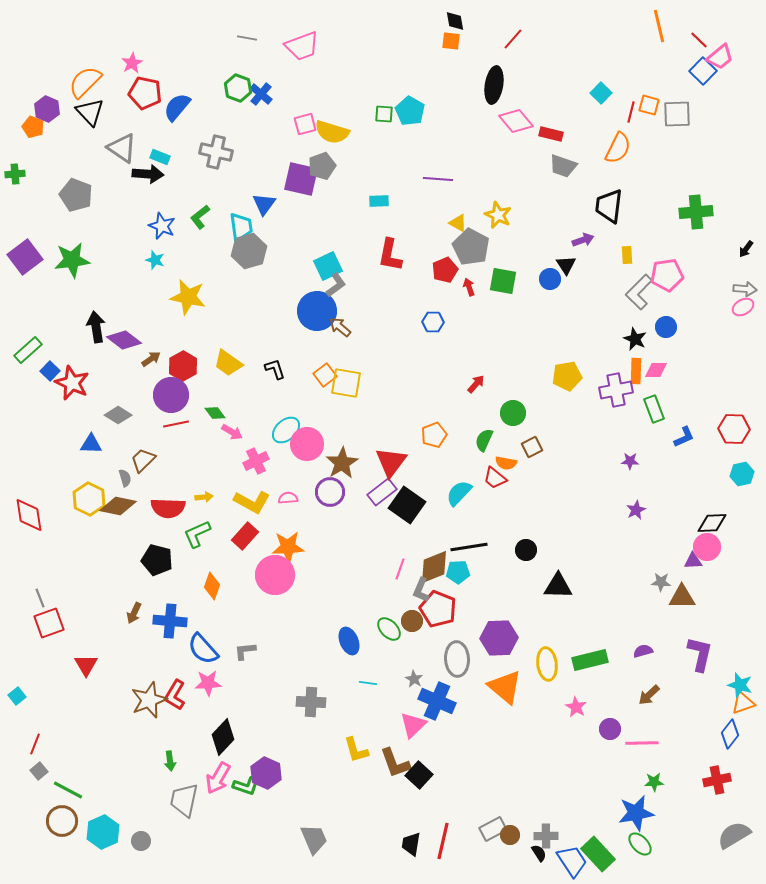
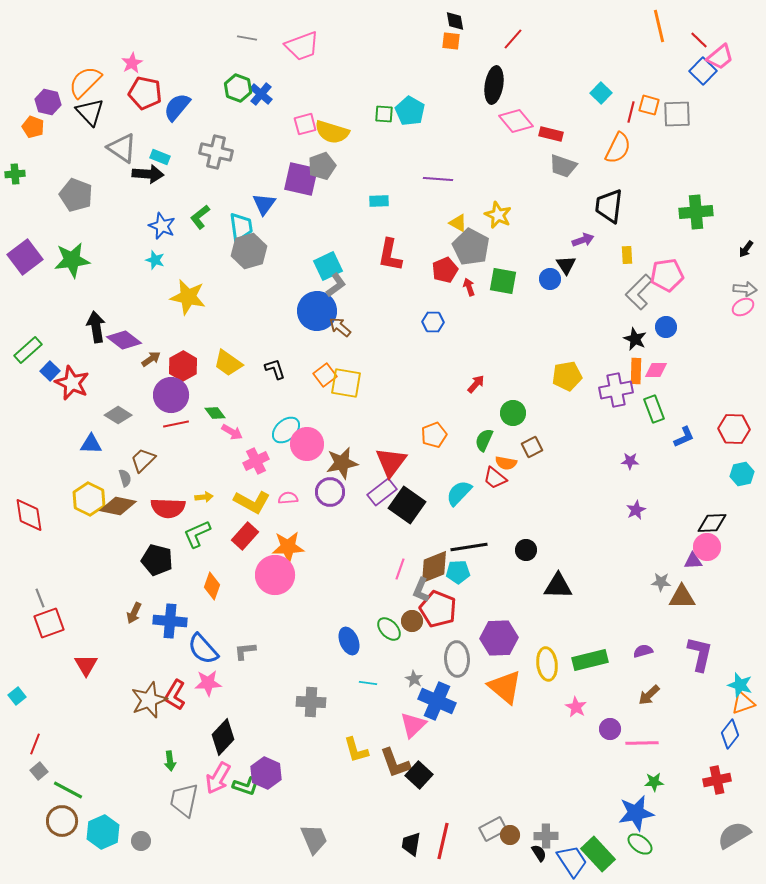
purple hexagon at (47, 109): moved 1 px right, 7 px up; rotated 10 degrees counterclockwise
brown star at (342, 463): rotated 20 degrees clockwise
green ellipse at (640, 844): rotated 10 degrees counterclockwise
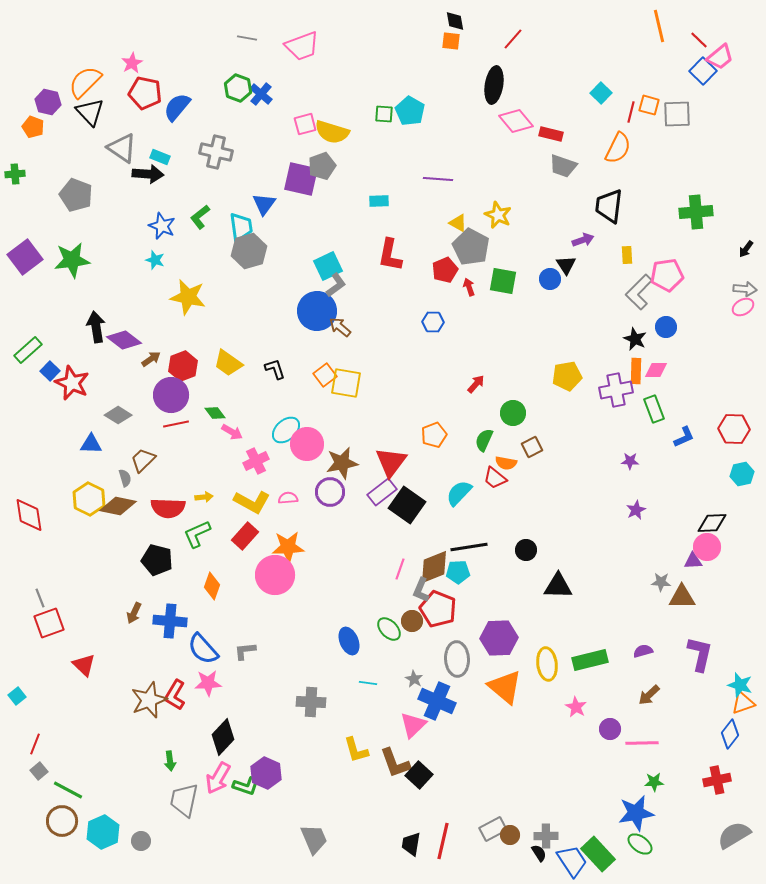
red hexagon at (183, 366): rotated 8 degrees clockwise
red triangle at (86, 665): moved 2 px left; rotated 15 degrees counterclockwise
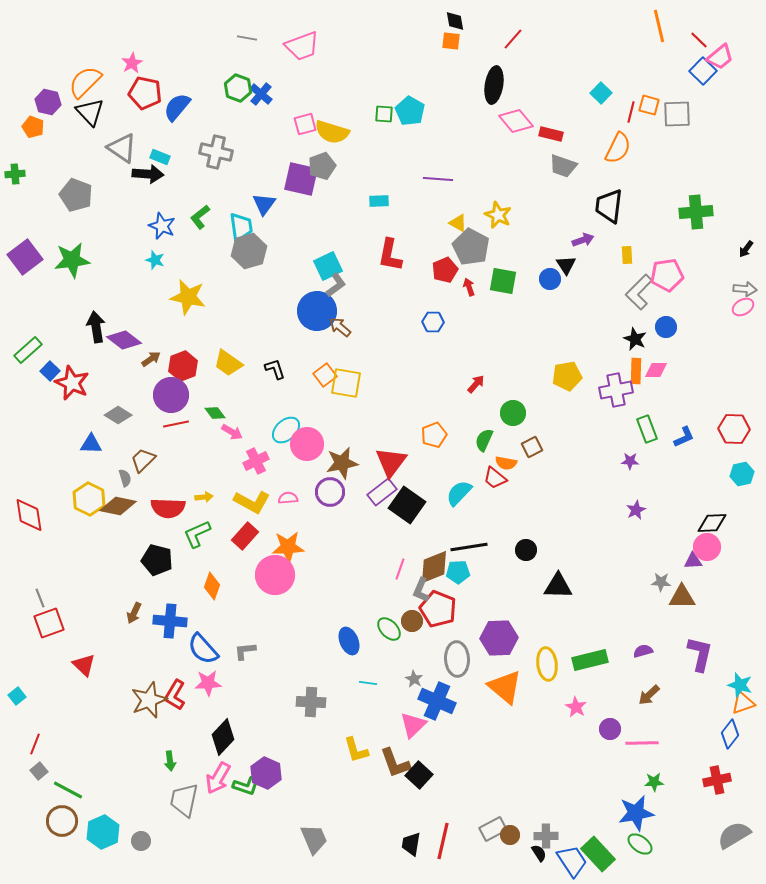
green rectangle at (654, 409): moved 7 px left, 20 px down
